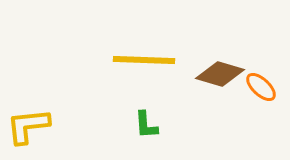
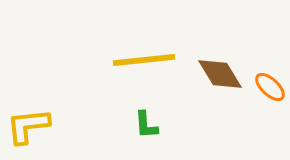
yellow line: rotated 8 degrees counterclockwise
brown diamond: rotated 42 degrees clockwise
orange ellipse: moved 9 px right
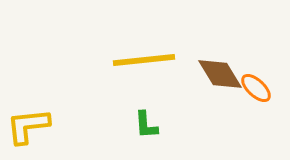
orange ellipse: moved 14 px left, 1 px down
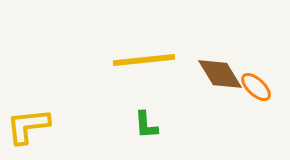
orange ellipse: moved 1 px up
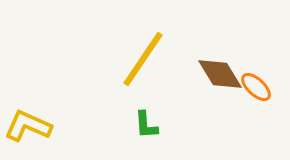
yellow line: moved 1 px left, 1 px up; rotated 50 degrees counterclockwise
yellow L-shape: rotated 30 degrees clockwise
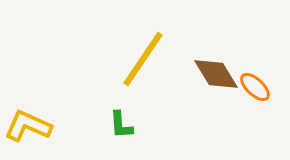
brown diamond: moved 4 px left
orange ellipse: moved 1 px left
green L-shape: moved 25 px left
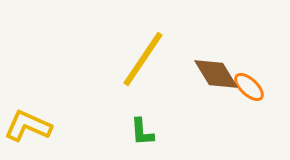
orange ellipse: moved 6 px left
green L-shape: moved 21 px right, 7 px down
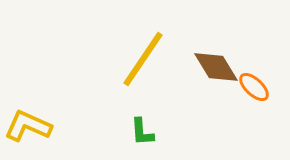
brown diamond: moved 7 px up
orange ellipse: moved 5 px right
